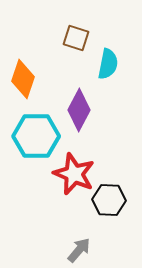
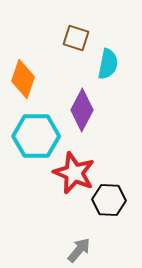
purple diamond: moved 3 px right
red star: moved 1 px up
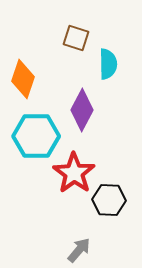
cyan semicircle: rotated 12 degrees counterclockwise
red star: rotated 12 degrees clockwise
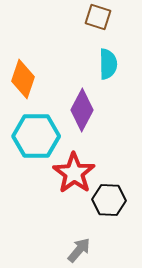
brown square: moved 22 px right, 21 px up
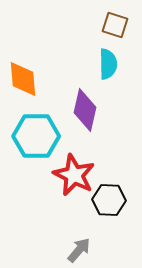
brown square: moved 17 px right, 8 px down
orange diamond: rotated 24 degrees counterclockwise
purple diamond: moved 3 px right; rotated 15 degrees counterclockwise
red star: moved 2 px down; rotated 9 degrees counterclockwise
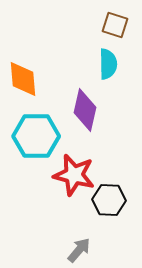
red star: rotated 12 degrees counterclockwise
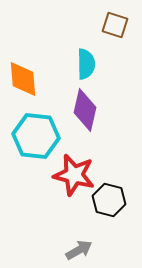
cyan semicircle: moved 22 px left
cyan hexagon: rotated 6 degrees clockwise
black hexagon: rotated 12 degrees clockwise
gray arrow: rotated 20 degrees clockwise
